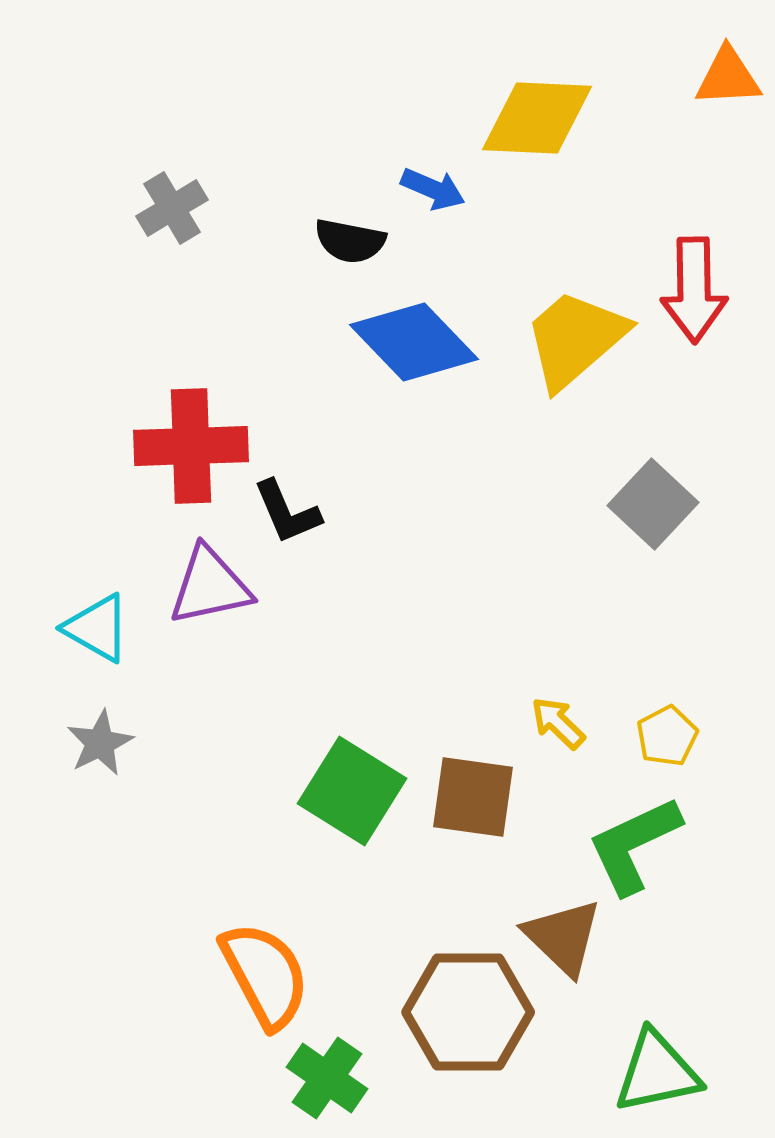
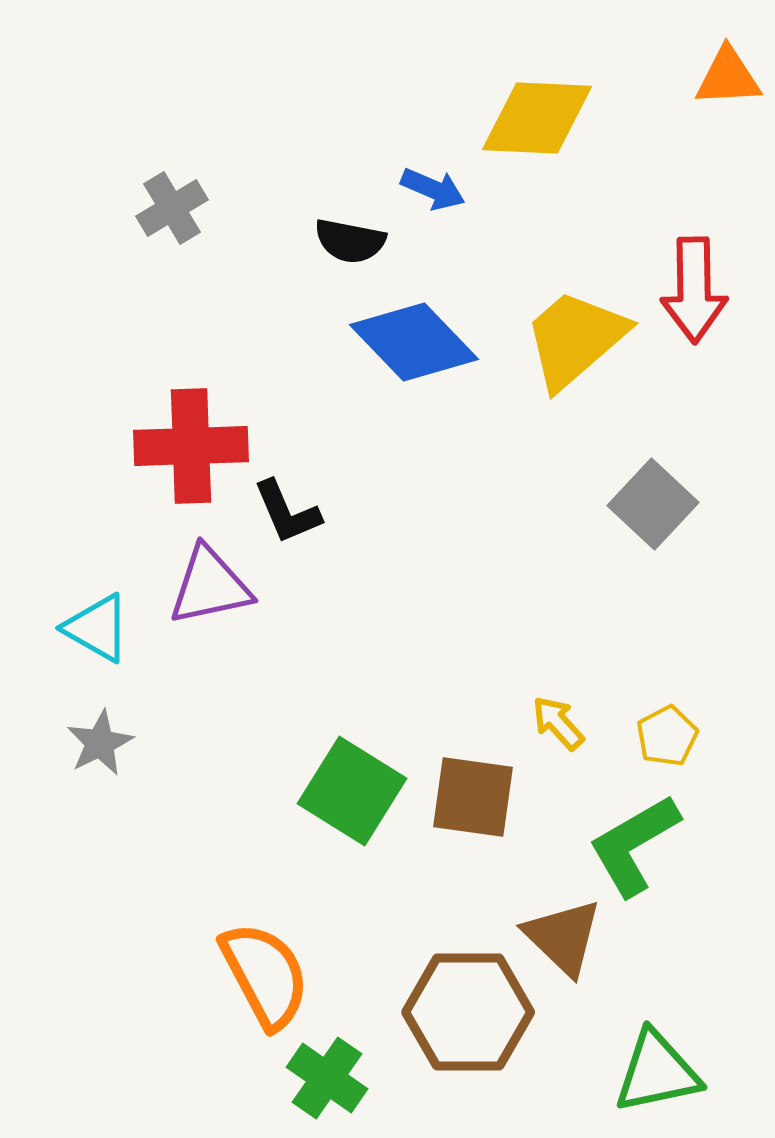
yellow arrow: rotated 4 degrees clockwise
green L-shape: rotated 5 degrees counterclockwise
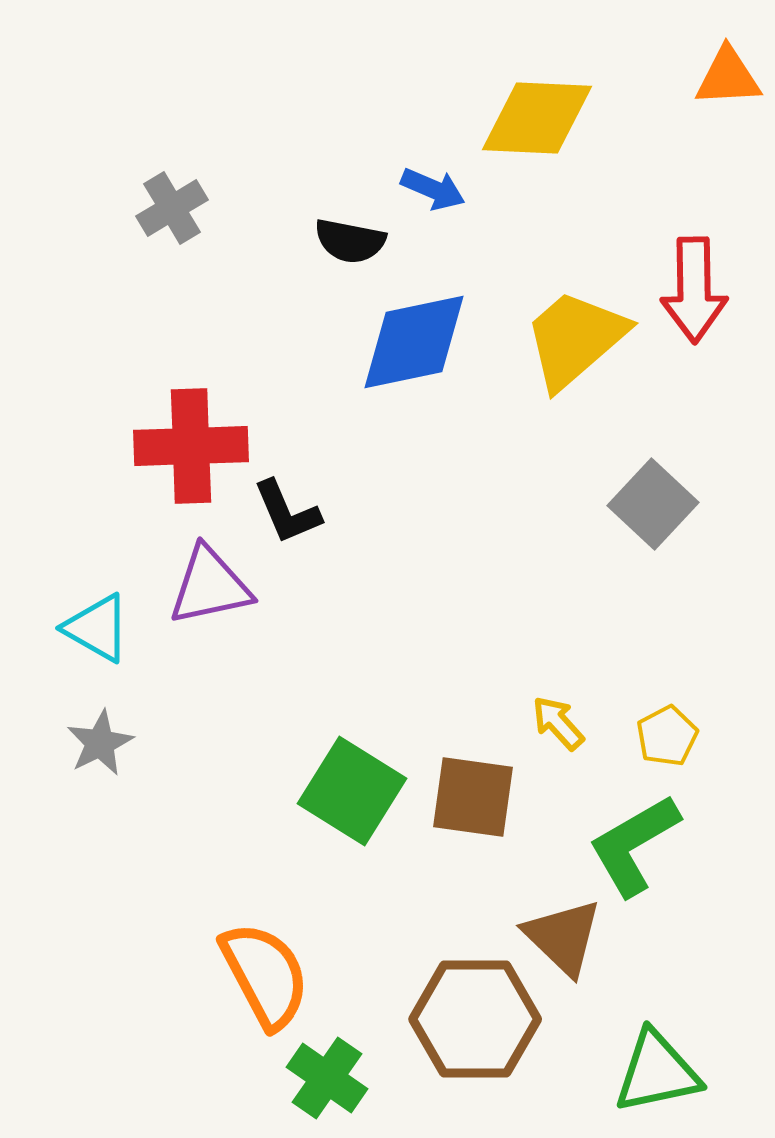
blue diamond: rotated 58 degrees counterclockwise
brown hexagon: moved 7 px right, 7 px down
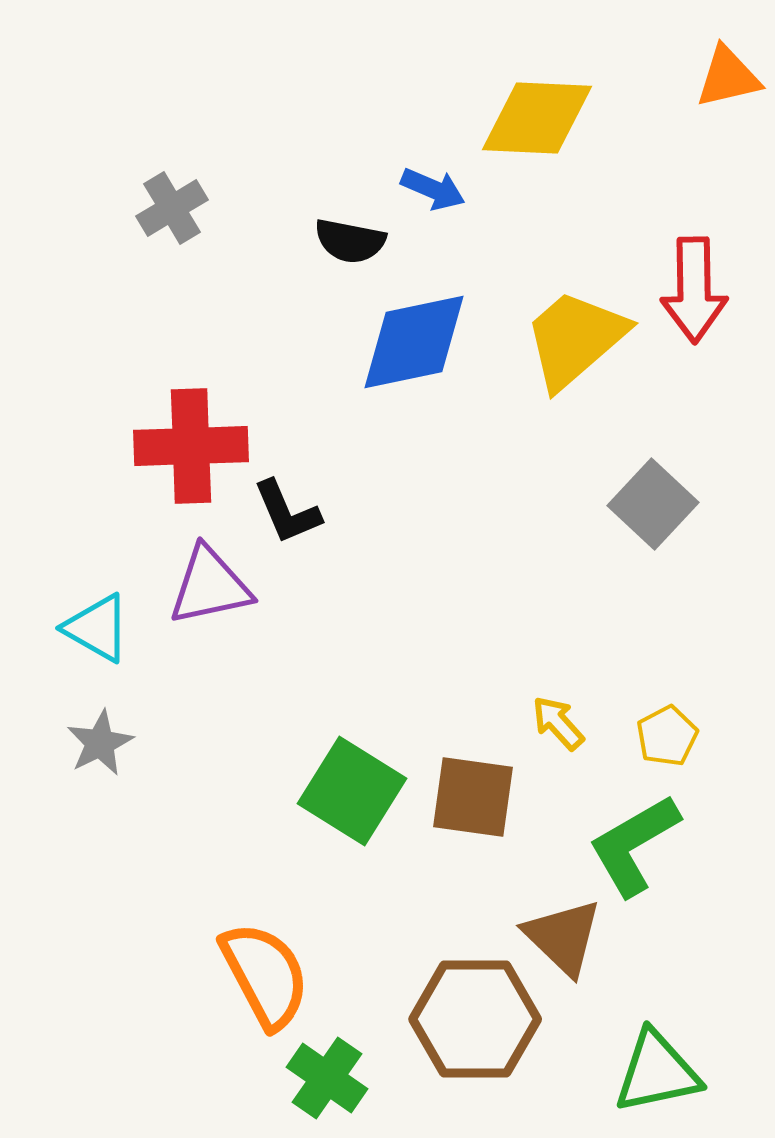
orange triangle: rotated 10 degrees counterclockwise
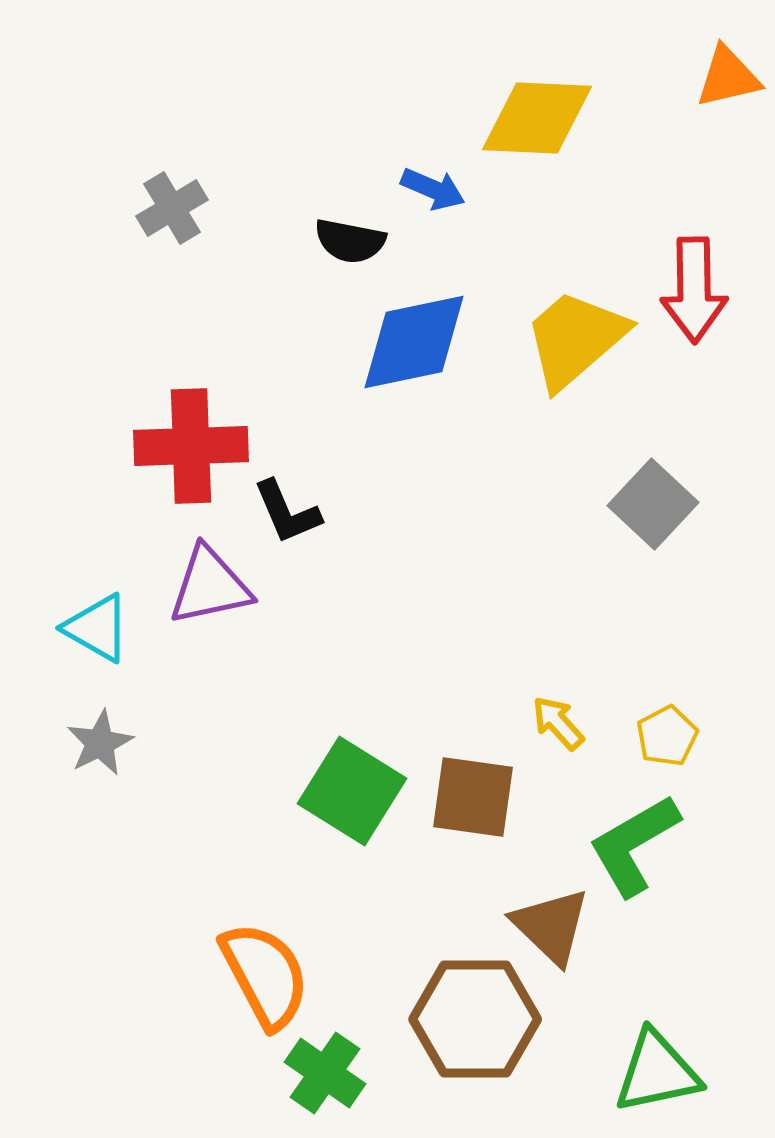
brown triangle: moved 12 px left, 11 px up
green cross: moved 2 px left, 5 px up
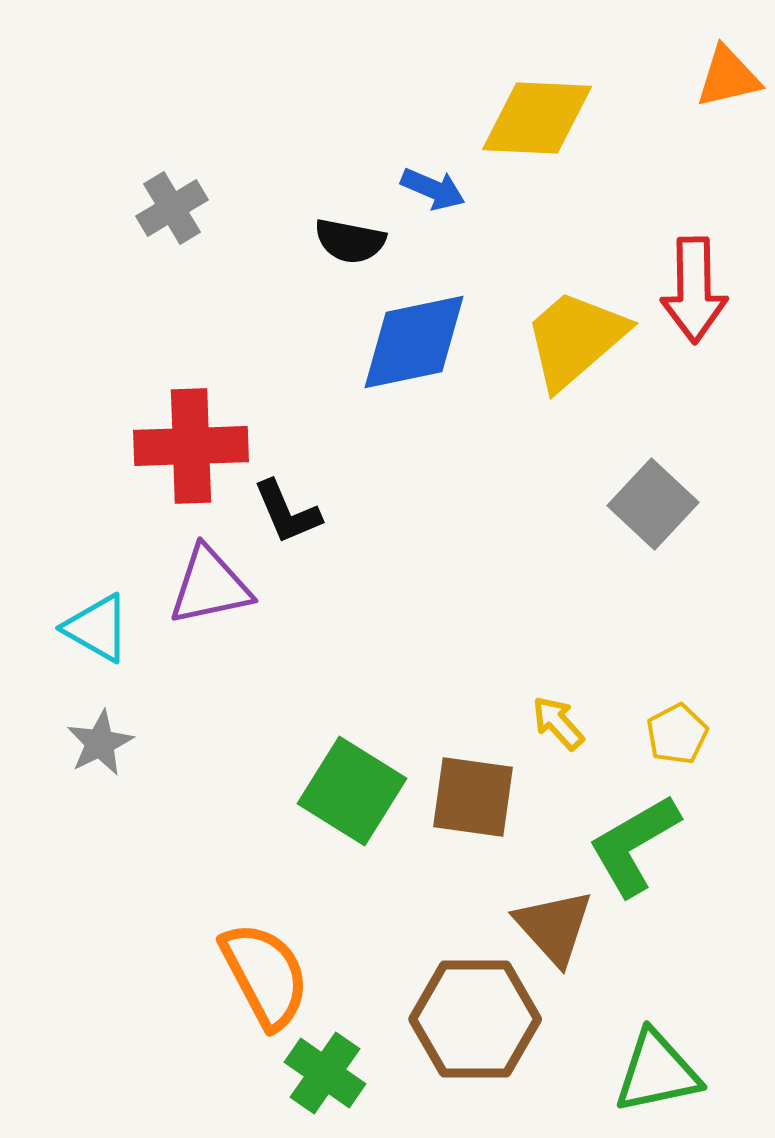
yellow pentagon: moved 10 px right, 2 px up
brown triangle: moved 3 px right, 1 px down; rotated 4 degrees clockwise
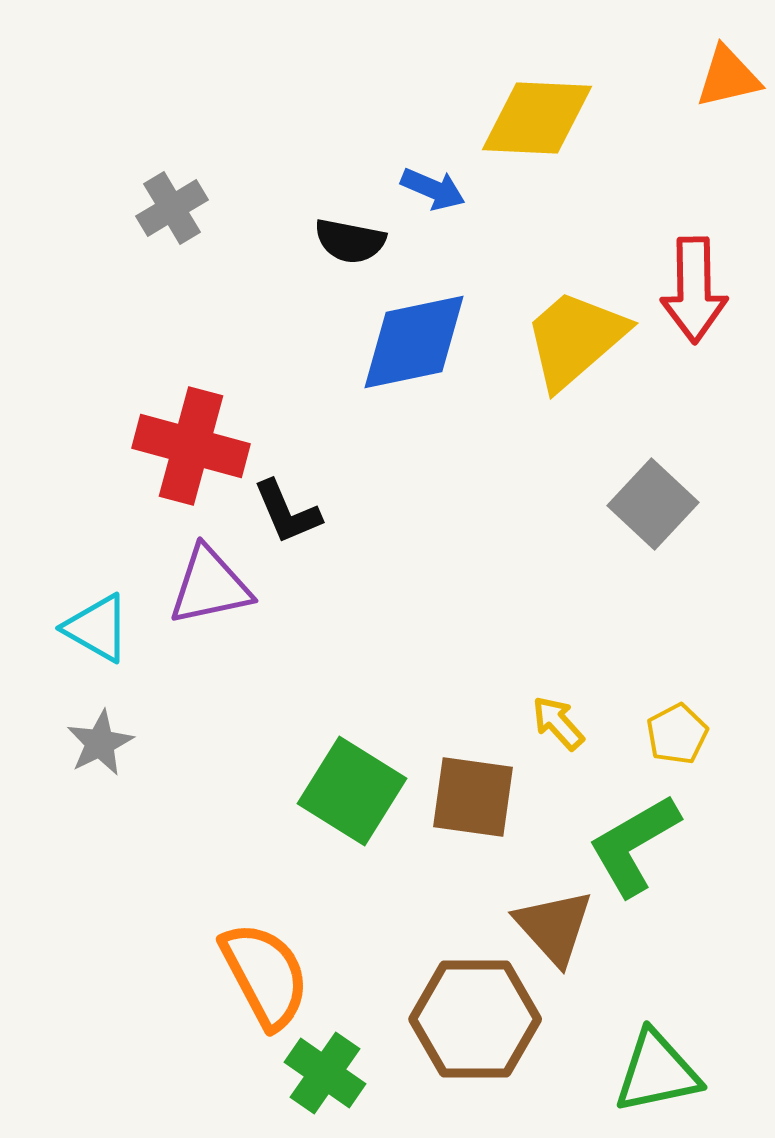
red cross: rotated 17 degrees clockwise
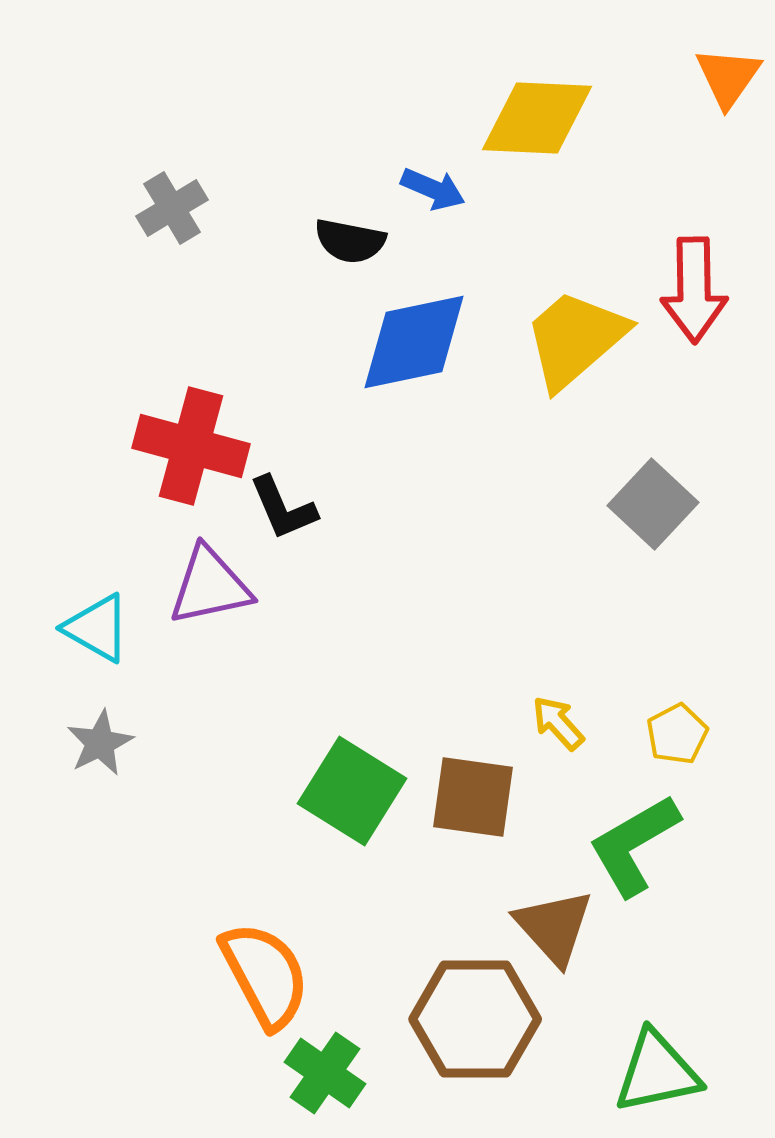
orange triangle: rotated 42 degrees counterclockwise
black L-shape: moved 4 px left, 4 px up
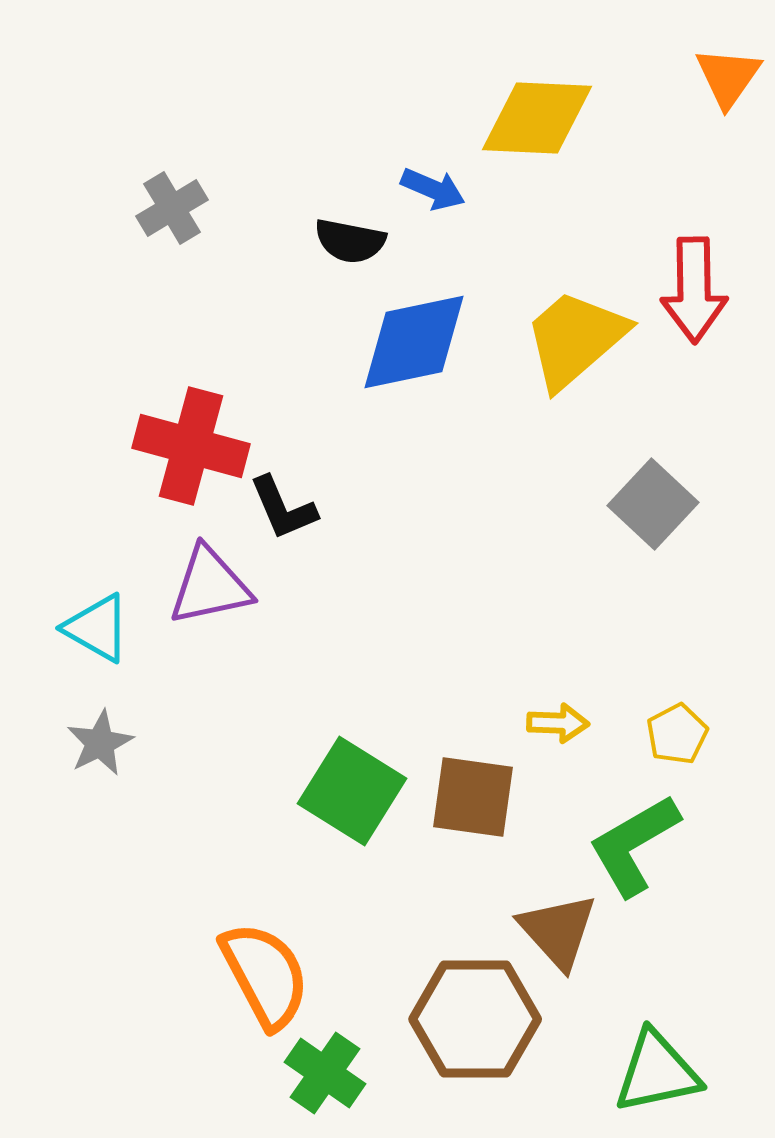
yellow arrow: rotated 134 degrees clockwise
brown triangle: moved 4 px right, 4 px down
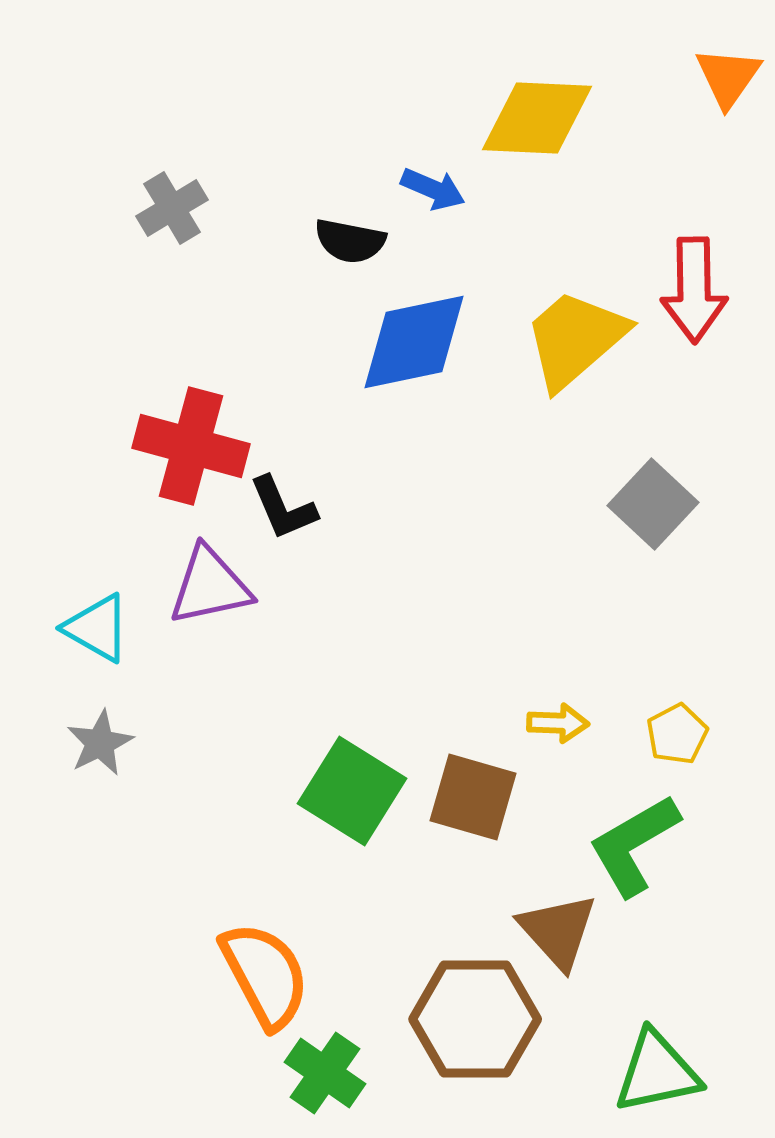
brown square: rotated 8 degrees clockwise
